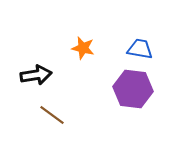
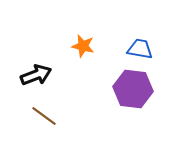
orange star: moved 2 px up
black arrow: rotated 12 degrees counterclockwise
brown line: moved 8 px left, 1 px down
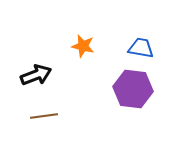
blue trapezoid: moved 1 px right, 1 px up
brown line: rotated 44 degrees counterclockwise
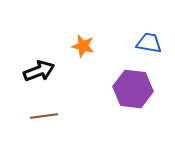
blue trapezoid: moved 8 px right, 5 px up
black arrow: moved 3 px right, 4 px up
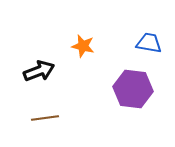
brown line: moved 1 px right, 2 px down
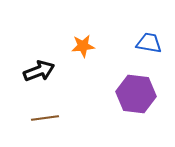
orange star: rotated 20 degrees counterclockwise
purple hexagon: moved 3 px right, 5 px down
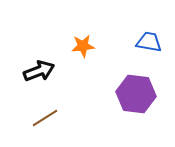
blue trapezoid: moved 1 px up
brown line: rotated 24 degrees counterclockwise
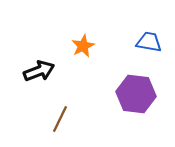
orange star: rotated 20 degrees counterclockwise
brown line: moved 15 px right, 1 px down; rotated 32 degrees counterclockwise
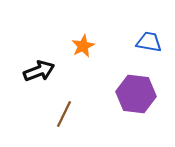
brown line: moved 4 px right, 5 px up
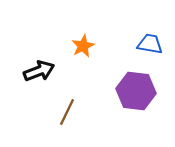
blue trapezoid: moved 1 px right, 2 px down
purple hexagon: moved 3 px up
brown line: moved 3 px right, 2 px up
